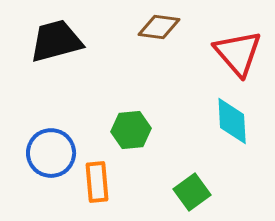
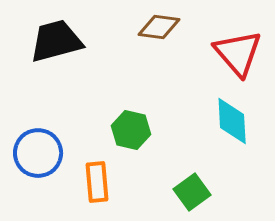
green hexagon: rotated 18 degrees clockwise
blue circle: moved 13 px left
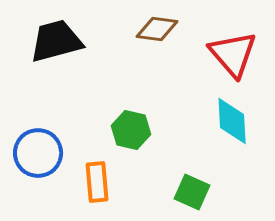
brown diamond: moved 2 px left, 2 px down
red triangle: moved 5 px left, 1 px down
green square: rotated 30 degrees counterclockwise
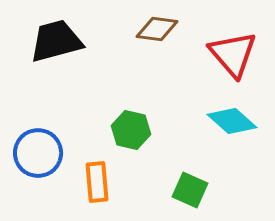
cyan diamond: rotated 45 degrees counterclockwise
green square: moved 2 px left, 2 px up
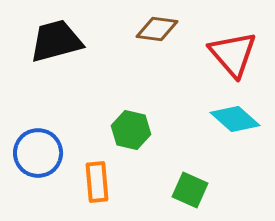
cyan diamond: moved 3 px right, 2 px up
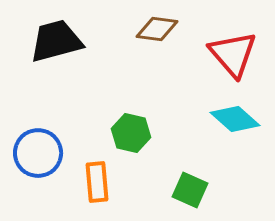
green hexagon: moved 3 px down
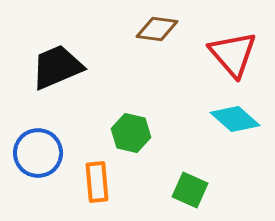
black trapezoid: moved 1 px right, 26 px down; rotated 8 degrees counterclockwise
